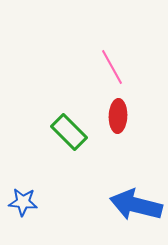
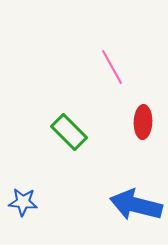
red ellipse: moved 25 px right, 6 px down
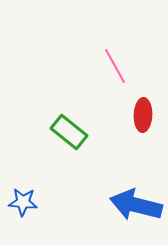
pink line: moved 3 px right, 1 px up
red ellipse: moved 7 px up
green rectangle: rotated 6 degrees counterclockwise
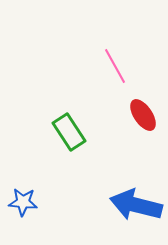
red ellipse: rotated 36 degrees counterclockwise
green rectangle: rotated 18 degrees clockwise
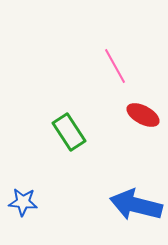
red ellipse: rotated 28 degrees counterclockwise
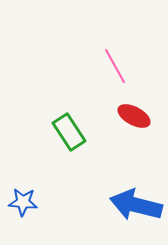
red ellipse: moved 9 px left, 1 px down
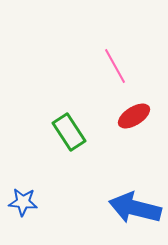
red ellipse: rotated 60 degrees counterclockwise
blue arrow: moved 1 px left, 3 px down
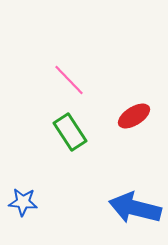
pink line: moved 46 px left, 14 px down; rotated 15 degrees counterclockwise
green rectangle: moved 1 px right
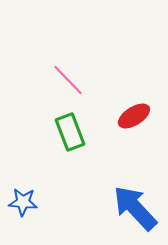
pink line: moved 1 px left
green rectangle: rotated 12 degrees clockwise
blue arrow: rotated 33 degrees clockwise
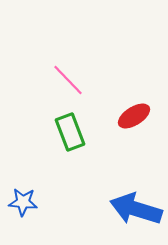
blue arrow: moved 1 px right, 1 px down; rotated 30 degrees counterclockwise
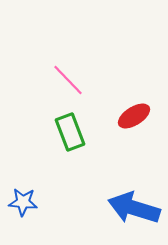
blue arrow: moved 2 px left, 1 px up
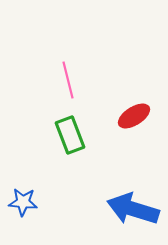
pink line: rotated 30 degrees clockwise
green rectangle: moved 3 px down
blue arrow: moved 1 px left, 1 px down
